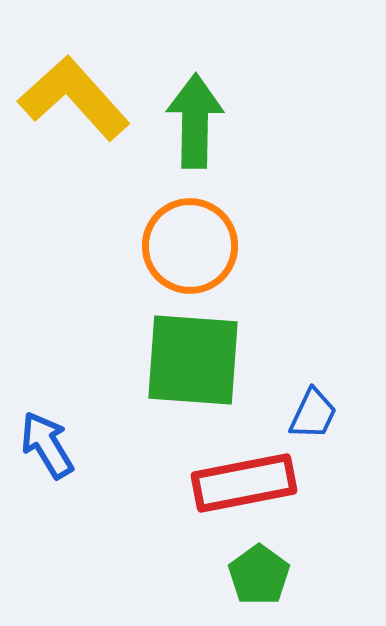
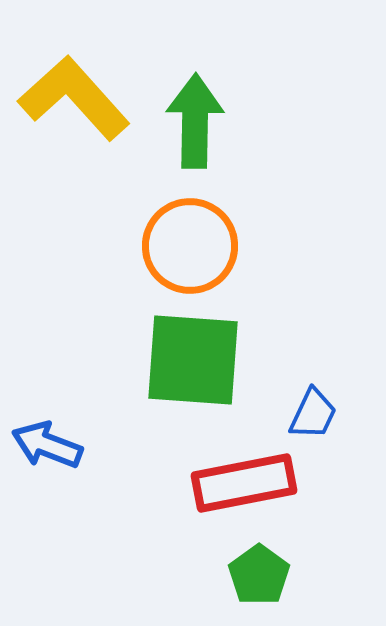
blue arrow: rotated 38 degrees counterclockwise
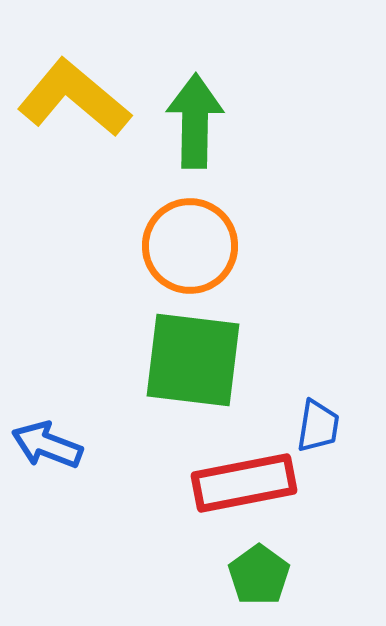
yellow L-shape: rotated 8 degrees counterclockwise
green square: rotated 3 degrees clockwise
blue trapezoid: moved 5 px right, 12 px down; rotated 16 degrees counterclockwise
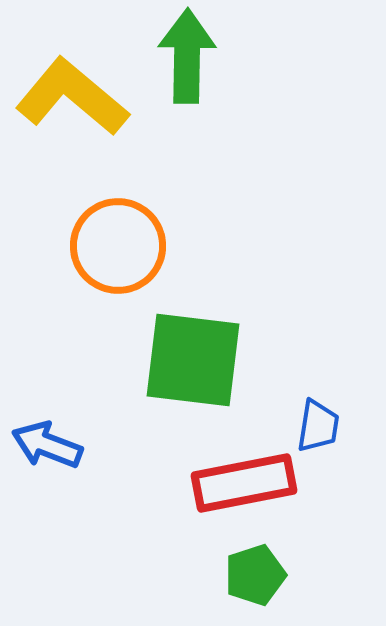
yellow L-shape: moved 2 px left, 1 px up
green arrow: moved 8 px left, 65 px up
orange circle: moved 72 px left
green pentagon: moved 4 px left; rotated 18 degrees clockwise
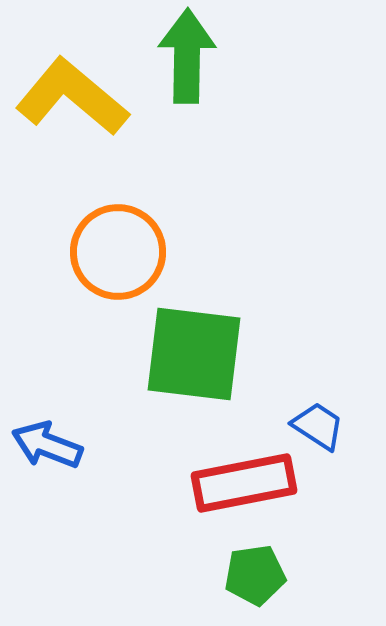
orange circle: moved 6 px down
green square: moved 1 px right, 6 px up
blue trapezoid: rotated 66 degrees counterclockwise
green pentagon: rotated 10 degrees clockwise
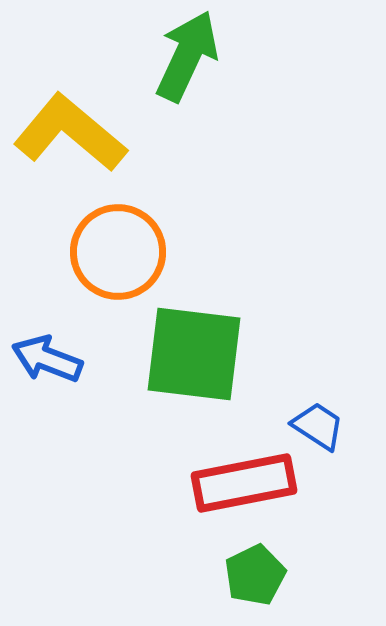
green arrow: rotated 24 degrees clockwise
yellow L-shape: moved 2 px left, 36 px down
blue arrow: moved 86 px up
green pentagon: rotated 18 degrees counterclockwise
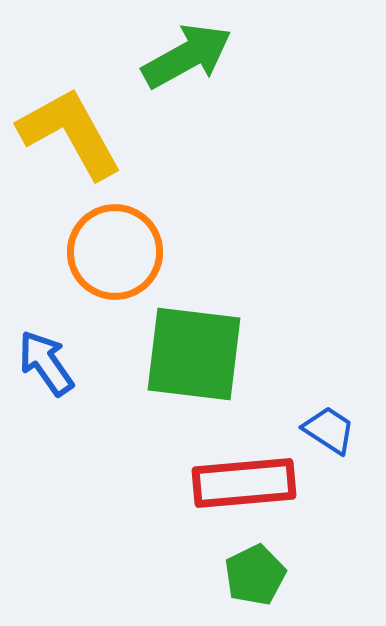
green arrow: rotated 36 degrees clockwise
yellow L-shape: rotated 21 degrees clockwise
orange circle: moved 3 px left
blue arrow: moved 1 px left, 4 px down; rotated 34 degrees clockwise
blue trapezoid: moved 11 px right, 4 px down
red rectangle: rotated 6 degrees clockwise
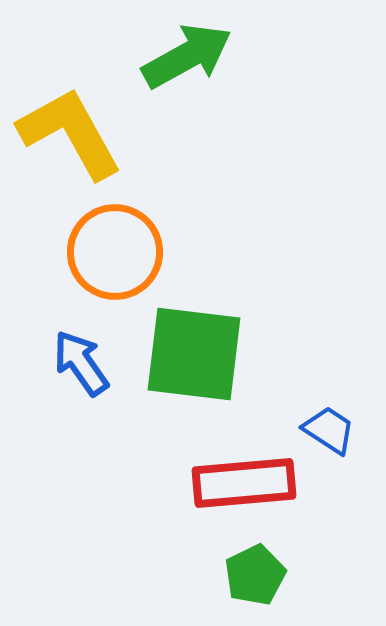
blue arrow: moved 35 px right
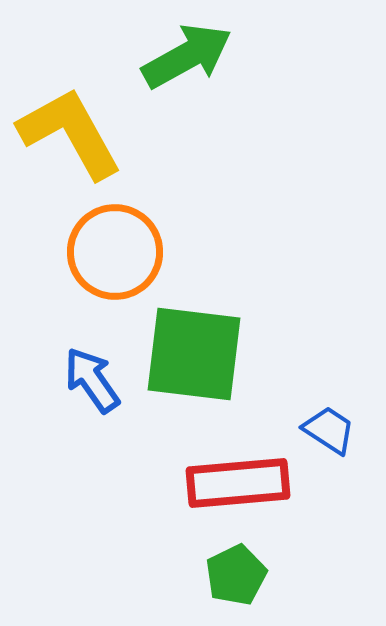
blue arrow: moved 11 px right, 17 px down
red rectangle: moved 6 px left
green pentagon: moved 19 px left
